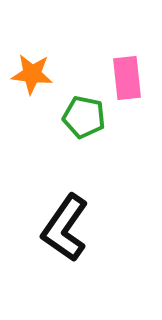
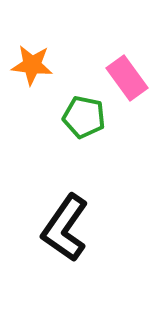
orange star: moved 9 px up
pink rectangle: rotated 30 degrees counterclockwise
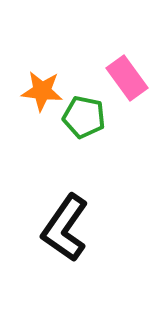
orange star: moved 10 px right, 26 px down
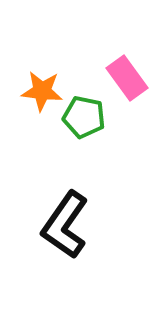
black L-shape: moved 3 px up
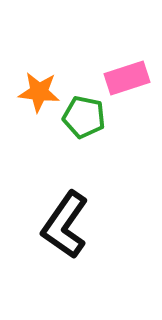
pink rectangle: rotated 72 degrees counterclockwise
orange star: moved 3 px left, 1 px down
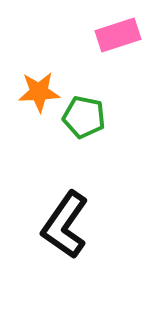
pink rectangle: moved 9 px left, 43 px up
orange star: rotated 9 degrees counterclockwise
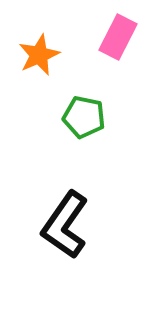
pink rectangle: moved 2 px down; rotated 45 degrees counterclockwise
orange star: moved 37 px up; rotated 21 degrees counterclockwise
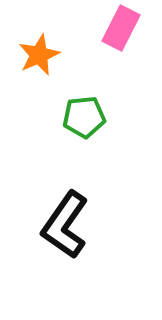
pink rectangle: moved 3 px right, 9 px up
green pentagon: rotated 18 degrees counterclockwise
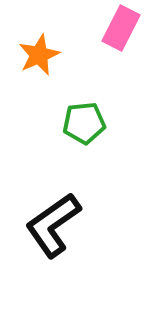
green pentagon: moved 6 px down
black L-shape: moved 12 px left; rotated 20 degrees clockwise
